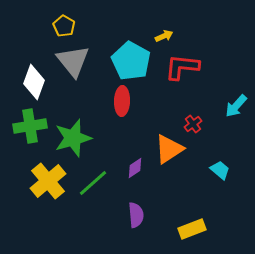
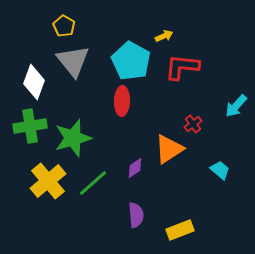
yellow rectangle: moved 12 px left, 1 px down
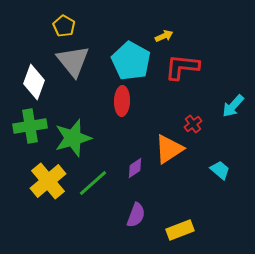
cyan arrow: moved 3 px left
purple semicircle: rotated 25 degrees clockwise
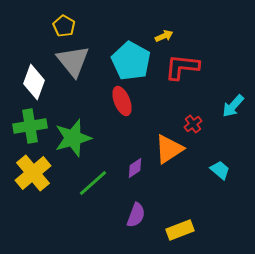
red ellipse: rotated 24 degrees counterclockwise
yellow cross: moved 15 px left, 8 px up
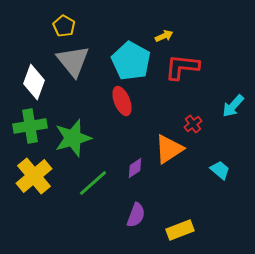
yellow cross: moved 1 px right, 3 px down
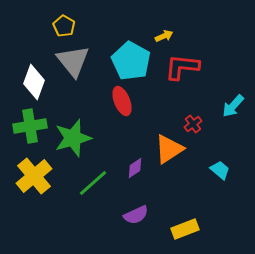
purple semicircle: rotated 45 degrees clockwise
yellow rectangle: moved 5 px right, 1 px up
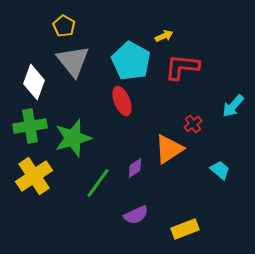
yellow cross: rotated 6 degrees clockwise
green line: moved 5 px right; rotated 12 degrees counterclockwise
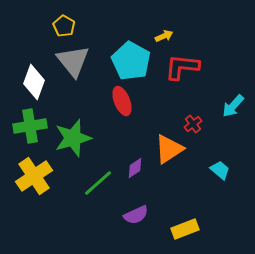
green line: rotated 12 degrees clockwise
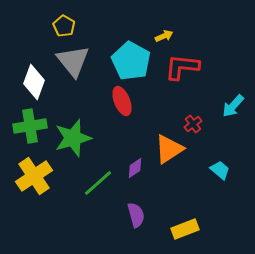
purple semicircle: rotated 80 degrees counterclockwise
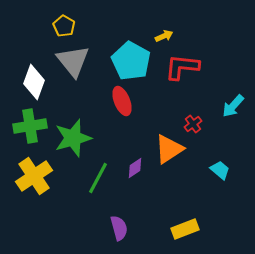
green line: moved 5 px up; rotated 20 degrees counterclockwise
purple semicircle: moved 17 px left, 13 px down
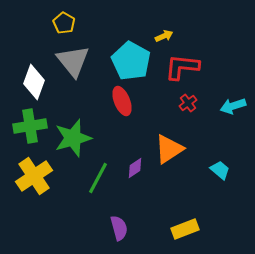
yellow pentagon: moved 3 px up
cyan arrow: rotated 30 degrees clockwise
red cross: moved 5 px left, 21 px up
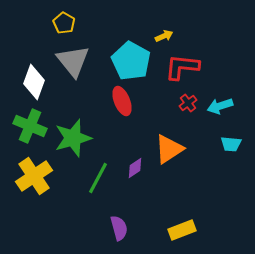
cyan arrow: moved 13 px left
green cross: rotated 32 degrees clockwise
cyan trapezoid: moved 11 px right, 26 px up; rotated 145 degrees clockwise
yellow rectangle: moved 3 px left, 1 px down
